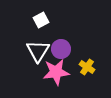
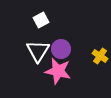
yellow cross: moved 13 px right, 11 px up
pink star: moved 2 px right, 1 px up; rotated 20 degrees clockwise
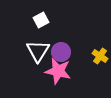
purple circle: moved 3 px down
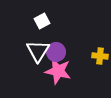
white square: moved 1 px right, 1 px down
purple circle: moved 5 px left
yellow cross: rotated 28 degrees counterclockwise
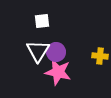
white square: rotated 21 degrees clockwise
pink star: moved 1 px down
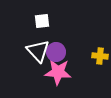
white triangle: rotated 15 degrees counterclockwise
pink star: rotated 8 degrees counterclockwise
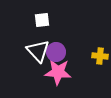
white square: moved 1 px up
